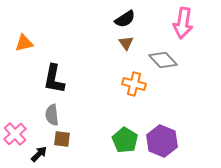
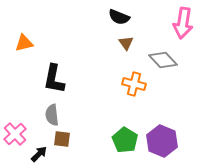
black semicircle: moved 6 px left, 2 px up; rotated 55 degrees clockwise
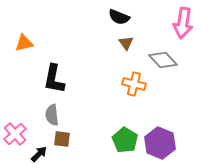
purple hexagon: moved 2 px left, 2 px down
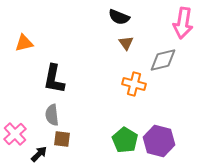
gray diamond: rotated 60 degrees counterclockwise
purple hexagon: moved 1 px left, 2 px up; rotated 8 degrees counterclockwise
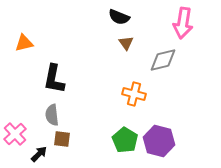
orange cross: moved 10 px down
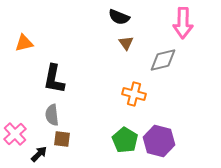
pink arrow: rotated 8 degrees counterclockwise
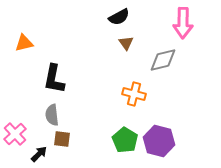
black semicircle: rotated 50 degrees counterclockwise
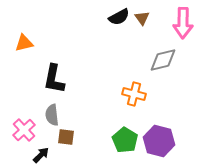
brown triangle: moved 16 px right, 25 px up
pink cross: moved 9 px right, 4 px up
brown square: moved 4 px right, 2 px up
black arrow: moved 2 px right, 1 px down
